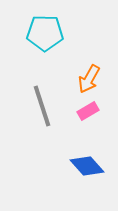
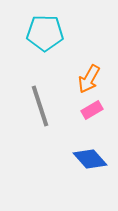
gray line: moved 2 px left
pink rectangle: moved 4 px right, 1 px up
blue diamond: moved 3 px right, 7 px up
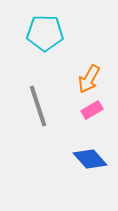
gray line: moved 2 px left
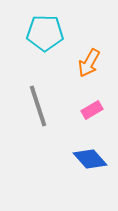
orange arrow: moved 16 px up
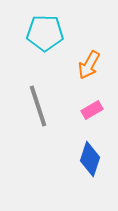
orange arrow: moved 2 px down
blue diamond: rotated 60 degrees clockwise
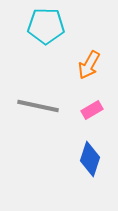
cyan pentagon: moved 1 px right, 7 px up
gray line: rotated 60 degrees counterclockwise
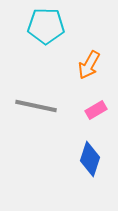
gray line: moved 2 px left
pink rectangle: moved 4 px right
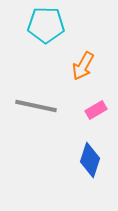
cyan pentagon: moved 1 px up
orange arrow: moved 6 px left, 1 px down
blue diamond: moved 1 px down
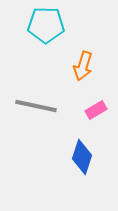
orange arrow: rotated 12 degrees counterclockwise
blue diamond: moved 8 px left, 3 px up
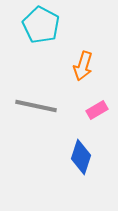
cyan pentagon: moved 5 px left; rotated 27 degrees clockwise
pink rectangle: moved 1 px right
blue diamond: moved 1 px left
